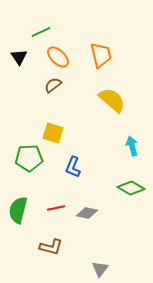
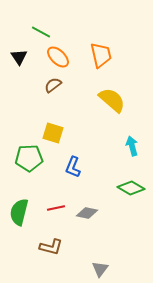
green line: rotated 54 degrees clockwise
green semicircle: moved 1 px right, 2 px down
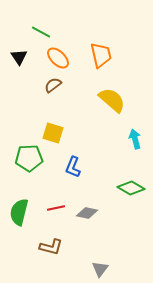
orange ellipse: moved 1 px down
cyan arrow: moved 3 px right, 7 px up
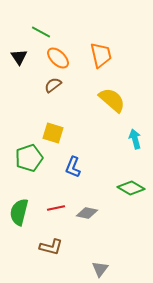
green pentagon: rotated 16 degrees counterclockwise
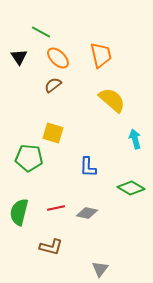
green pentagon: rotated 24 degrees clockwise
blue L-shape: moved 15 px right; rotated 20 degrees counterclockwise
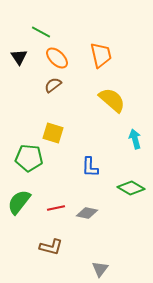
orange ellipse: moved 1 px left
blue L-shape: moved 2 px right
green semicircle: moved 10 px up; rotated 24 degrees clockwise
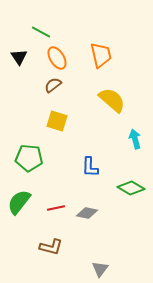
orange ellipse: rotated 15 degrees clockwise
yellow square: moved 4 px right, 12 px up
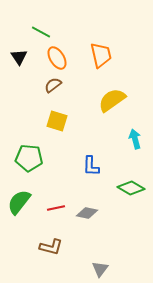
yellow semicircle: rotated 76 degrees counterclockwise
blue L-shape: moved 1 px right, 1 px up
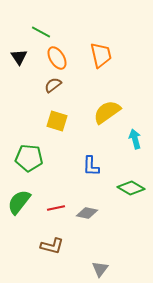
yellow semicircle: moved 5 px left, 12 px down
brown L-shape: moved 1 px right, 1 px up
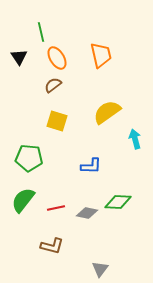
green line: rotated 48 degrees clockwise
blue L-shape: rotated 90 degrees counterclockwise
green diamond: moved 13 px left, 14 px down; rotated 28 degrees counterclockwise
green semicircle: moved 4 px right, 2 px up
